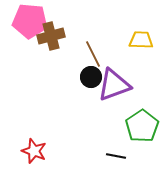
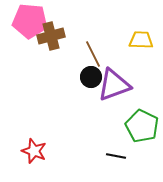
green pentagon: rotated 12 degrees counterclockwise
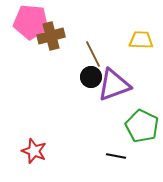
pink pentagon: moved 1 px right, 1 px down
